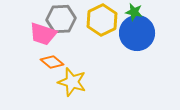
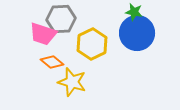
yellow hexagon: moved 10 px left, 24 px down
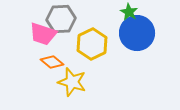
green star: moved 5 px left; rotated 18 degrees clockwise
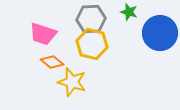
green star: rotated 12 degrees counterclockwise
gray hexagon: moved 30 px right
blue circle: moved 23 px right
yellow hexagon: rotated 20 degrees counterclockwise
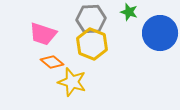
yellow hexagon: rotated 8 degrees clockwise
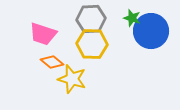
green star: moved 3 px right, 6 px down
blue circle: moved 9 px left, 2 px up
yellow hexagon: rotated 20 degrees counterclockwise
yellow star: moved 3 px up
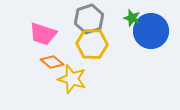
gray hexagon: moved 2 px left; rotated 16 degrees counterclockwise
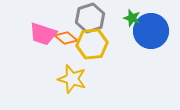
gray hexagon: moved 1 px right, 1 px up
yellow hexagon: rotated 8 degrees counterclockwise
orange diamond: moved 14 px right, 24 px up
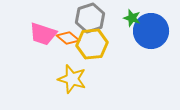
orange diamond: moved 2 px right
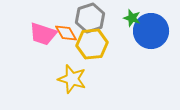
orange diamond: moved 2 px left, 5 px up; rotated 20 degrees clockwise
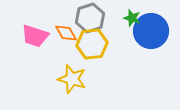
pink trapezoid: moved 8 px left, 2 px down
